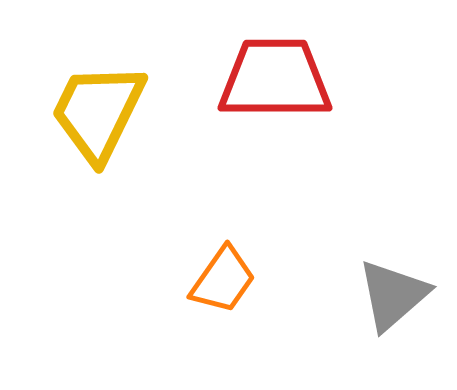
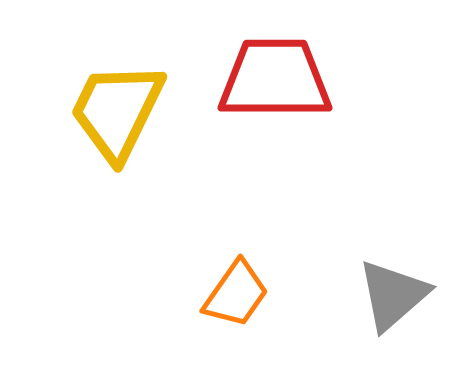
yellow trapezoid: moved 19 px right, 1 px up
orange trapezoid: moved 13 px right, 14 px down
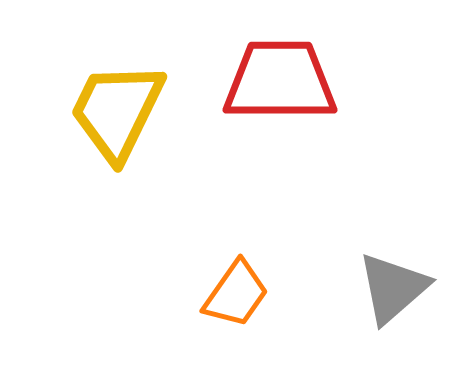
red trapezoid: moved 5 px right, 2 px down
gray triangle: moved 7 px up
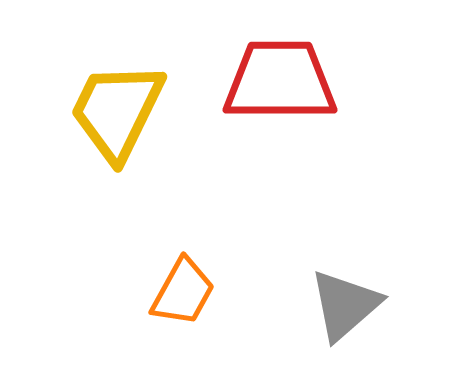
gray triangle: moved 48 px left, 17 px down
orange trapezoid: moved 53 px left, 2 px up; rotated 6 degrees counterclockwise
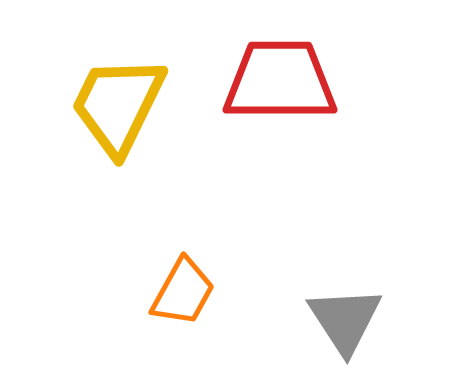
yellow trapezoid: moved 1 px right, 6 px up
gray triangle: moved 15 px down; rotated 22 degrees counterclockwise
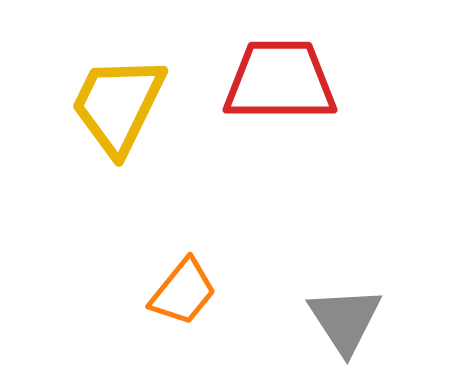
orange trapezoid: rotated 10 degrees clockwise
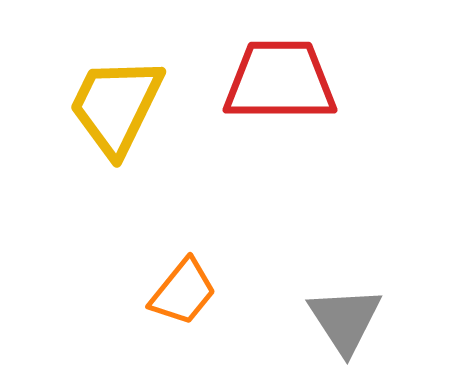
yellow trapezoid: moved 2 px left, 1 px down
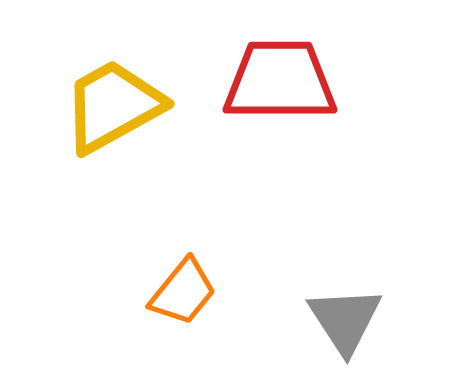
yellow trapezoid: moved 3 px left; rotated 35 degrees clockwise
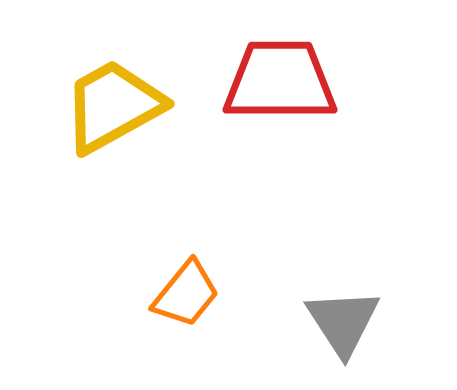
orange trapezoid: moved 3 px right, 2 px down
gray triangle: moved 2 px left, 2 px down
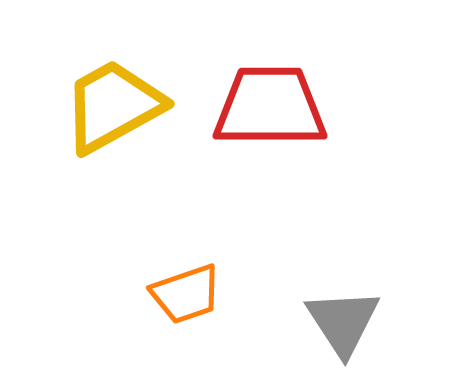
red trapezoid: moved 10 px left, 26 px down
orange trapezoid: rotated 32 degrees clockwise
